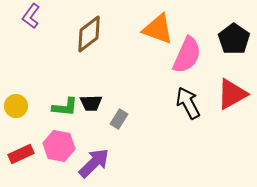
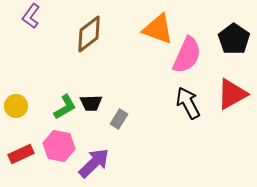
green L-shape: rotated 36 degrees counterclockwise
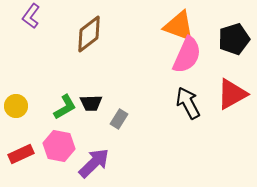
orange triangle: moved 21 px right, 3 px up
black pentagon: rotated 20 degrees clockwise
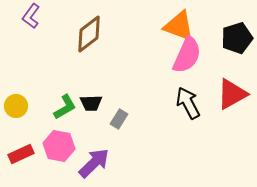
black pentagon: moved 3 px right, 1 px up
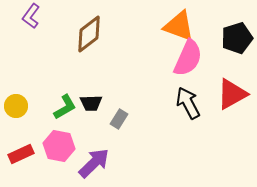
pink semicircle: moved 1 px right, 3 px down
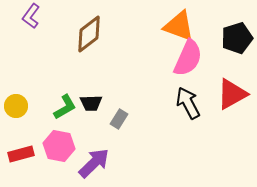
red rectangle: rotated 10 degrees clockwise
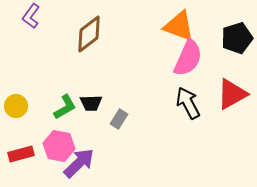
purple arrow: moved 15 px left
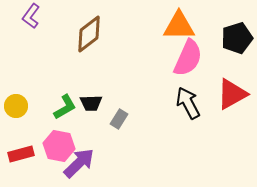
orange triangle: rotated 20 degrees counterclockwise
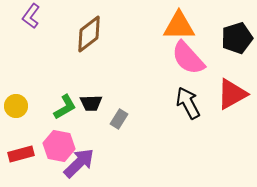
pink semicircle: rotated 114 degrees clockwise
